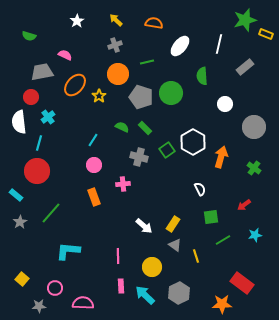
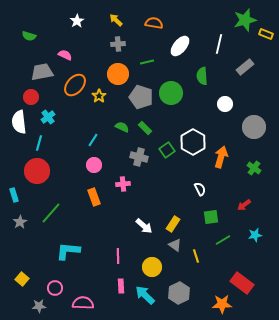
gray cross at (115, 45): moved 3 px right, 1 px up; rotated 16 degrees clockwise
cyan rectangle at (16, 195): moved 2 px left; rotated 32 degrees clockwise
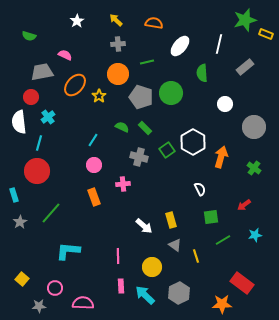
green semicircle at (202, 76): moved 3 px up
yellow rectangle at (173, 224): moved 2 px left, 4 px up; rotated 49 degrees counterclockwise
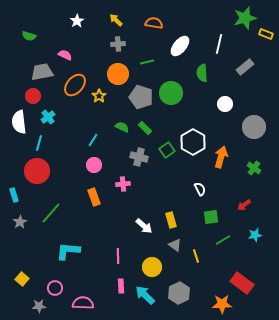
green star at (245, 20): moved 2 px up
red circle at (31, 97): moved 2 px right, 1 px up
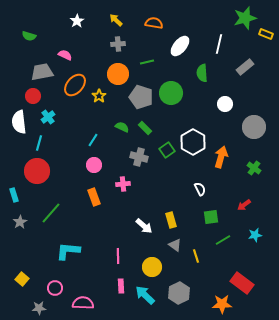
gray star at (39, 306): moved 2 px down
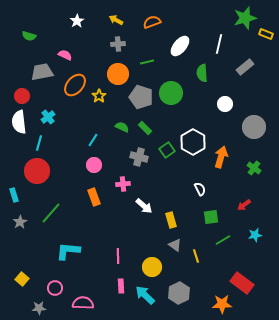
yellow arrow at (116, 20): rotated 16 degrees counterclockwise
orange semicircle at (154, 23): moved 2 px left, 1 px up; rotated 30 degrees counterclockwise
red circle at (33, 96): moved 11 px left
white arrow at (144, 226): moved 20 px up
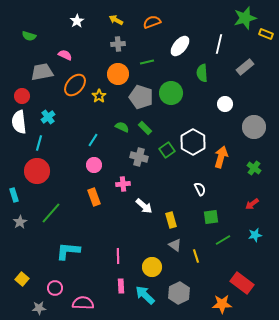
red arrow at (244, 205): moved 8 px right, 1 px up
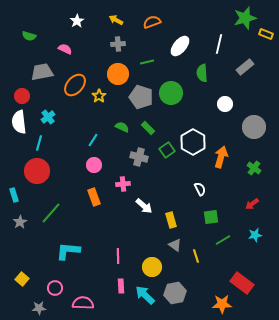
pink semicircle at (65, 55): moved 6 px up
green rectangle at (145, 128): moved 3 px right
gray hexagon at (179, 293): moved 4 px left; rotated 15 degrees clockwise
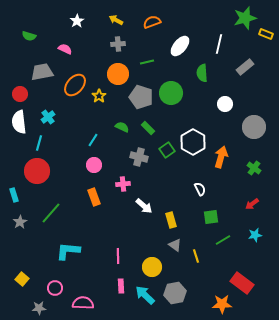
red circle at (22, 96): moved 2 px left, 2 px up
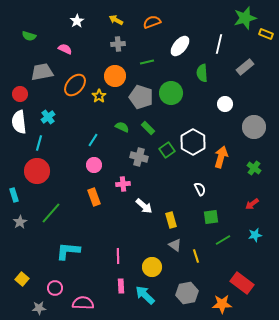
orange circle at (118, 74): moved 3 px left, 2 px down
gray hexagon at (175, 293): moved 12 px right
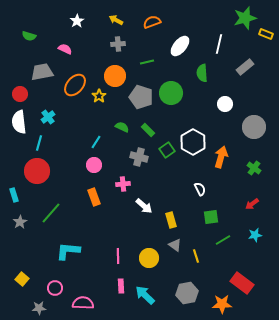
green rectangle at (148, 128): moved 2 px down
cyan line at (93, 140): moved 3 px right, 2 px down
yellow circle at (152, 267): moved 3 px left, 9 px up
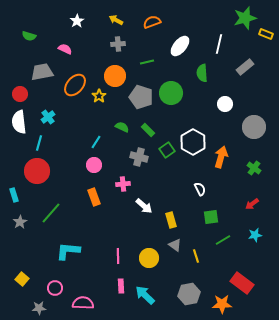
gray hexagon at (187, 293): moved 2 px right, 1 px down
